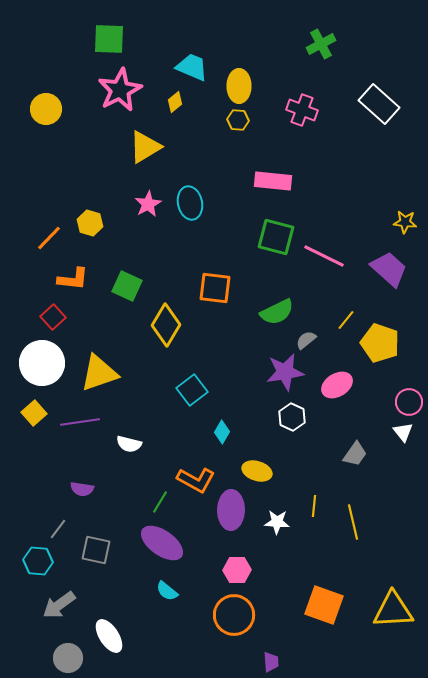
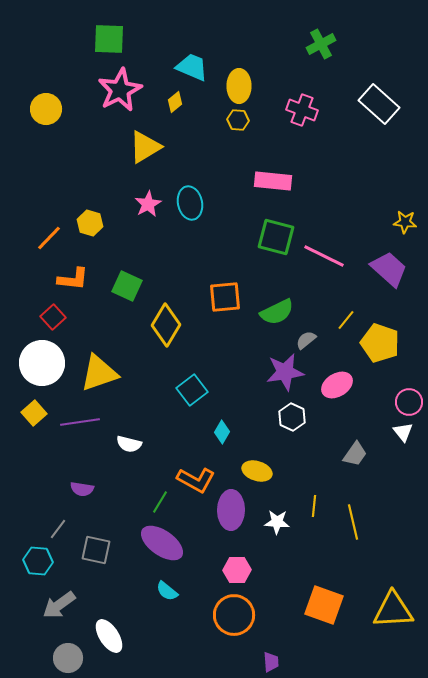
orange square at (215, 288): moved 10 px right, 9 px down; rotated 12 degrees counterclockwise
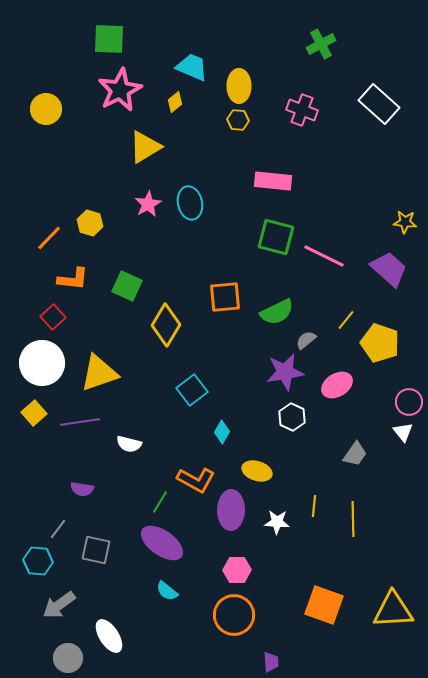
yellow line at (353, 522): moved 3 px up; rotated 12 degrees clockwise
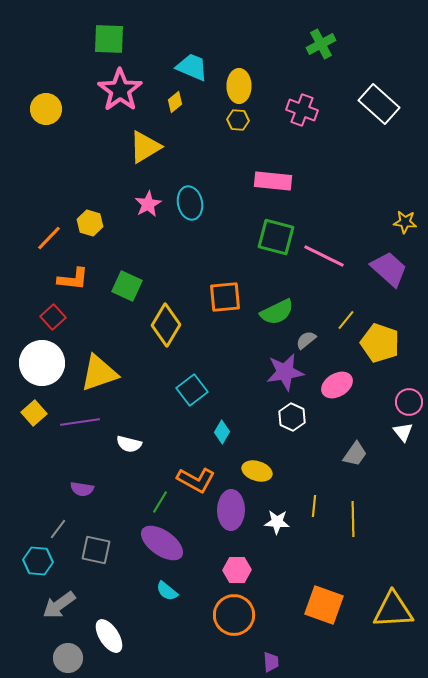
pink star at (120, 90): rotated 9 degrees counterclockwise
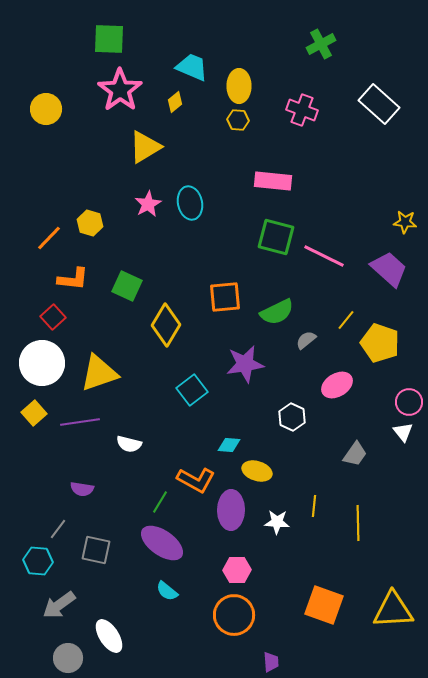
purple star at (285, 372): moved 40 px left, 8 px up
cyan diamond at (222, 432): moved 7 px right, 13 px down; rotated 65 degrees clockwise
yellow line at (353, 519): moved 5 px right, 4 px down
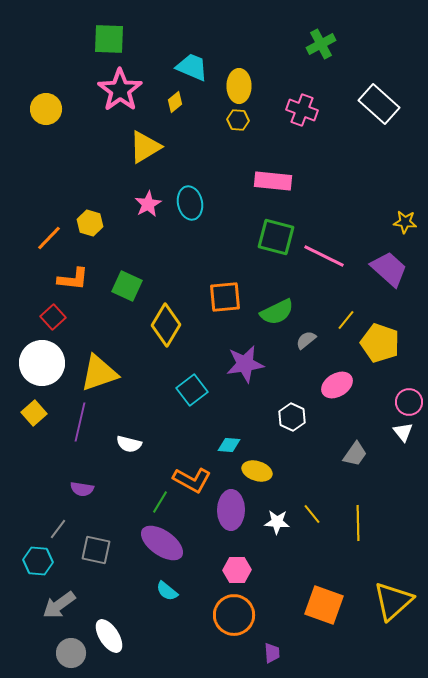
purple line at (80, 422): rotated 69 degrees counterclockwise
orange L-shape at (196, 480): moved 4 px left
yellow line at (314, 506): moved 2 px left, 8 px down; rotated 45 degrees counterclockwise
yellow triangle at (393, 610): moved 9 px up; rotated 39 degrees counterclockwise
gray circle at (68, 658): moved 3 px right, 5 px up
purple trapezoid at (271, 662): moved 1 px right, 9 px up
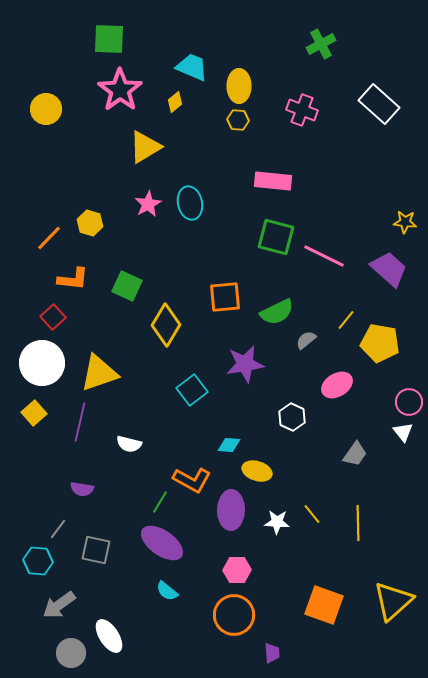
yellow pentagon at (380, 343): rotated 9 degrees counterclockwise
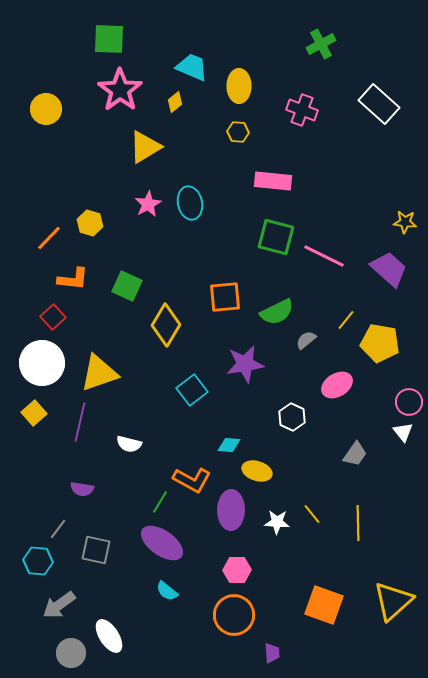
yellow hexagon at (238, 120): moved 12 px down
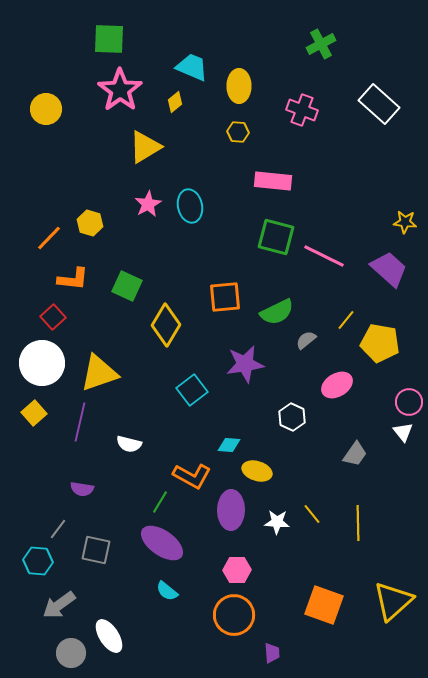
cyan ellipse at (190, 203): moved 3 px down
orange L-shape at (192, 480): moved 4 px up
